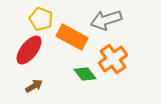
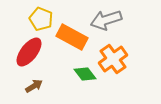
red ellipse: moved 2 px down
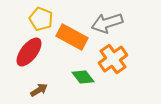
gray arrow: moved 1 px right, 3 px down
green diamond: moved 2 px left, 3 px down
brown arrow: moved 5 px right, 4 px down
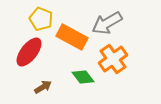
gray arrow: rotated 12 degrees counterclockwise
brown arrow: moved 4 px right, 3 px up
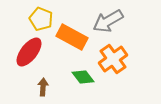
gray arrow: moved 1 px right, 2 px up
brown arrow: rotated 54 degrees counterclockwise
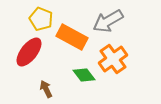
green diamond: moved 1 px right, 2 px up
brown arrow: moved 3 px right, 2 px down; rotated 30 degrees counterclockwise
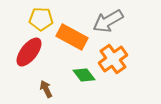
yellow pentagon: rotated 20 degrees counterclockwise
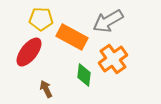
green diamond: rotated 45 degrees clockwise
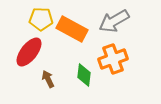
gray arrow: moved 6 px right
orange rectangle: moved 8 px up
orange cross: rotated 16 degrees clockwise
brown arrow: moved 2 px right, 10 px up
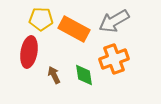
orange rectangle: moved 2 px right
red ellipse: rotated 28 degrees counterclockwise
orange cross: moved 1 px right
green diamond: rotated 15 degrees counterclockwise
brown arrow: moved 6 px right, 4 px up
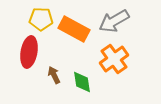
orange cross: rotated 16 degrees counterclockwise
green diamond: moved 2 px left, 7 px down
